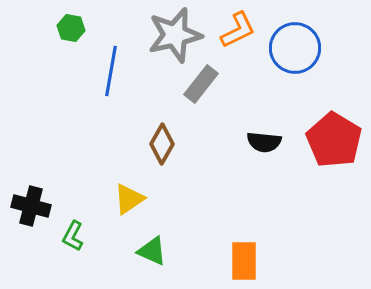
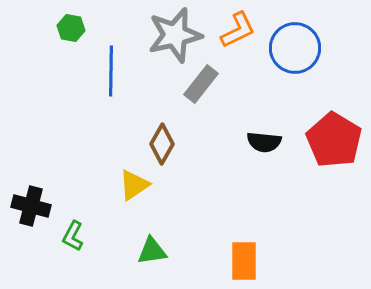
blue line: rotated 9 degrees counterclockwise
yellow triangle: moved 5 px right, 14 px up
green triangle: rotated 32 degrees counterclockwise
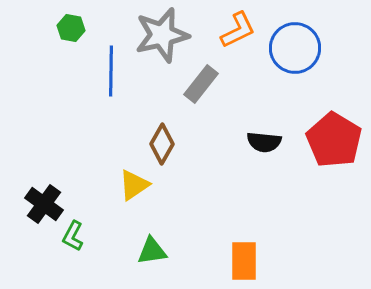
gray star: moved 13 px left
black cross: moved 13 px right, 2 px up; rotated 21 degrees clockwise
